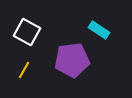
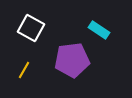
white square: moved 4 px right, 4 px up
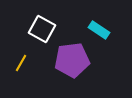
white square: moved 11 px right, 1 px down
yellow line: moved 3 px left, 7 px up
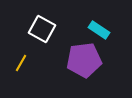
purple pentagon: moved 12 px right
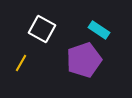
purple pentagon: rotated 12 degrees counterclockwise
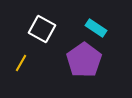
cyan rectangle: moved 3 px left, 2 px up
purple pentagon: rotated 16 degrees counterclockwise
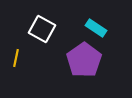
yellow line: moved 5 px left, 5 px up; rotated 18 degrees counterclockwise
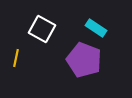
purple pentagon: rotated 16 degrees counterclockwise
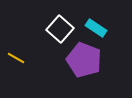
white square: moved 18 px right; rotated 12 degrees clockwise
yellow line: rotated 72 degrees counterclockwise
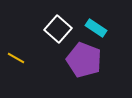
white square: moved 2 px left
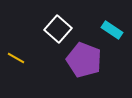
cyan rectangle: moved 16 px right, 2 px down
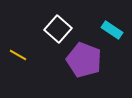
yellow line: moved 2 px right, 3 px up
